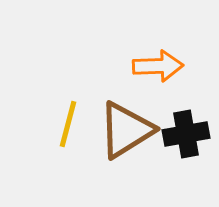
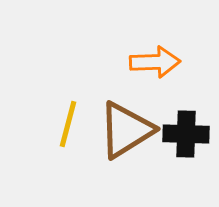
orange arrow: moved 3 px left, 4 px up
black cross: rotated 12 degrees clockwise
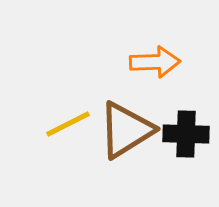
yellow line: rotated 48 degrees clockwise
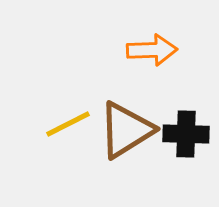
orange arrow: moved 3 px left, 12 px up
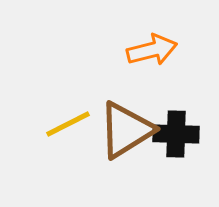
orange arrow: rotated 12 degrees counterclockwise
black cross: moved 10 px left
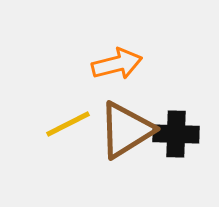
orange arrow: moved 35 px left, 14 px down
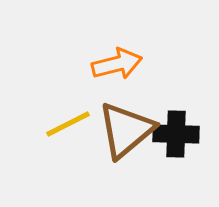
brown triangle: rotated 8 degrees counterclockwise
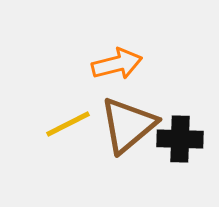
brown triangle: moved 2 px right, 5 px up
black cross: moved 4 px right, 5 px down
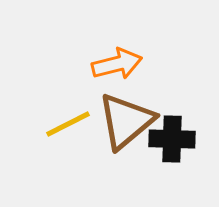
brown triangle: moved 2 px left, 4 px up
black cross: moved 8 px left
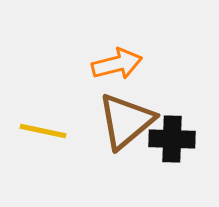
yellow line: moved 25 px left, 7 px down; rotated 39 degrees clockwise
